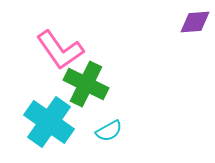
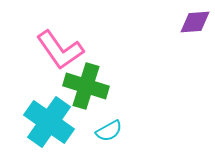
green cross: moved 2 px down; rotated 9 degrees counterclockwise
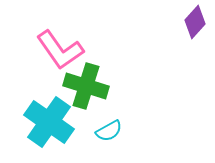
purple diamond: rotated 44 degrees counterclockwise
